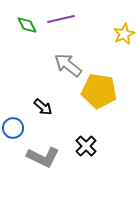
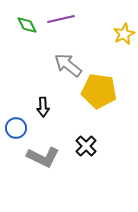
black arrow: rotated 48 degrees clockwise
blue circle: moved 3 px right
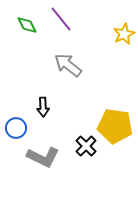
purple line: rotated 64 degrees clockwise
yellow pentagon: moved 16 px right, 35 px down
